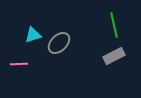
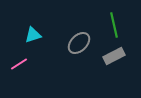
gray ellipse: moved 20 px right
pink line: rotated 30 degrees counterclockwise
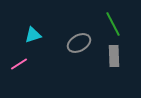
green line: moved 1 px left, 1 px up; rotated 15 degrees counterclockwise
gray ellipse: rotated 15 degrees clockwise
gray rectangle: rotated 65 degrees counterclockwise
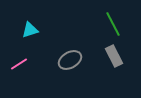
cyan triangle: moved 3 px left, 5 px up
gray ellipse: moved 9 px left, 17 px down
gray rectangle: rotated 25 degrees counterclockwise
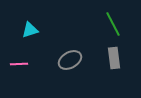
gray rectangle: moved 2 px down; rotated 20 degrees clockwise
pink line: rotated 30 degrees clockwise
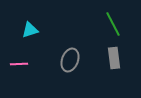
gray ellipse: rotated 40 degrees counterclockwise
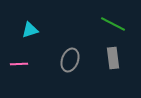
green line: rotated 35 degrees counterclockwise
gray rectangle: moved 1 px left
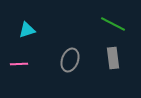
cyan triangle: moved 3 px left
